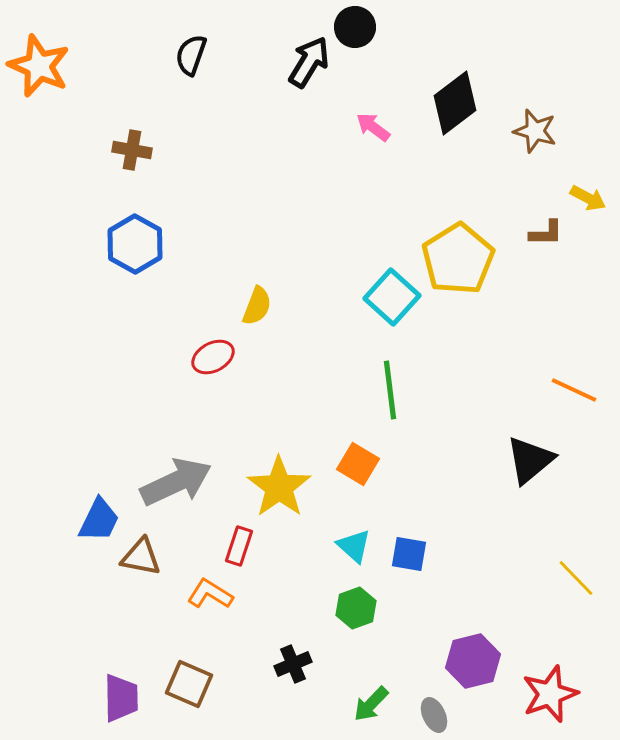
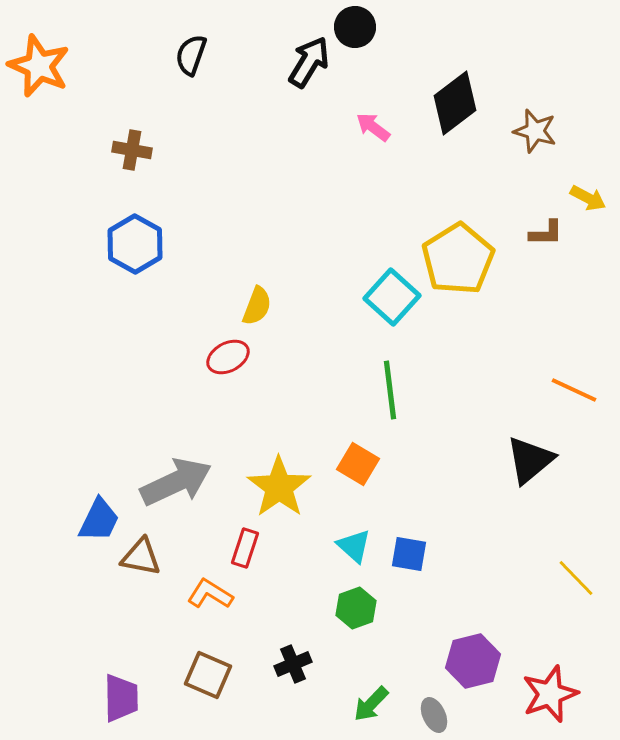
red ellipse: moved 15 px right
red rectangle: moved 6 px right, 2 px down
brown square: moved 19 px right, 9 px up
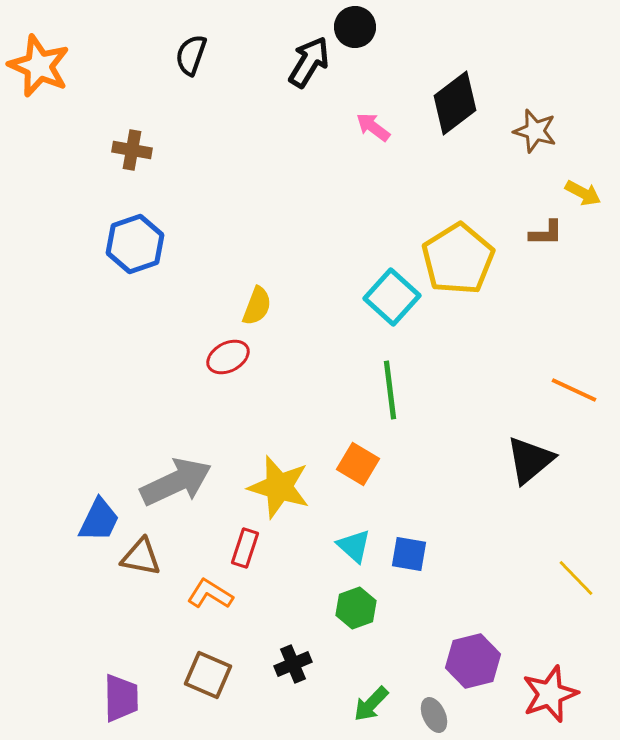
yellow arrow: moved 5 px left, 5 px up
blue hexagon: rotated 12 degrees clockwise
yellow star: rotated 20 degrees counterclockwise
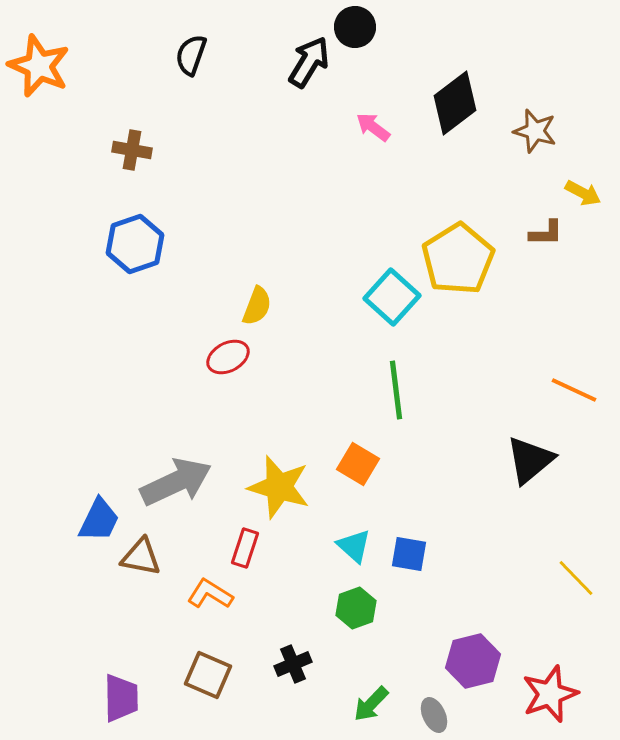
green line: moved 6 px right
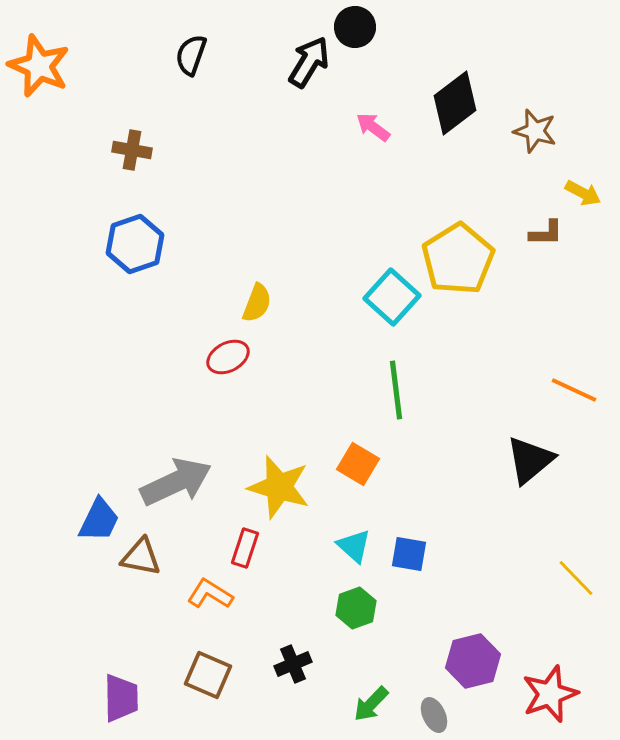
yellow semicircle: moved 3 px up
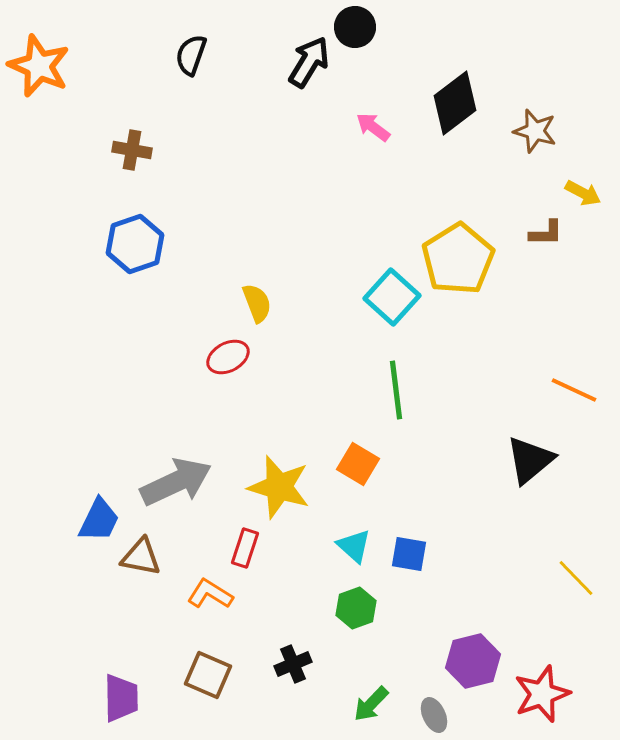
yellow semicircle: rotated 42 degrees counterclockwise
red star: moved 8 px left
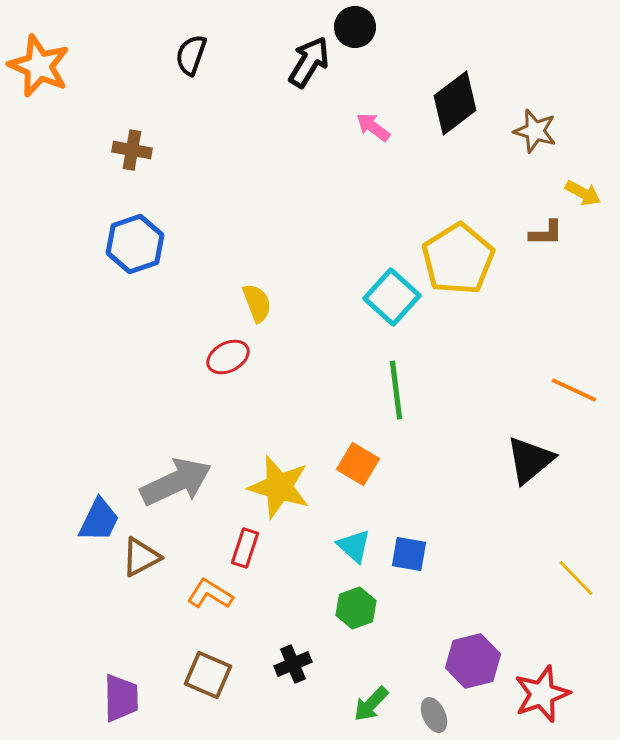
brown triangle: rotated 39 degrees counterclockwise
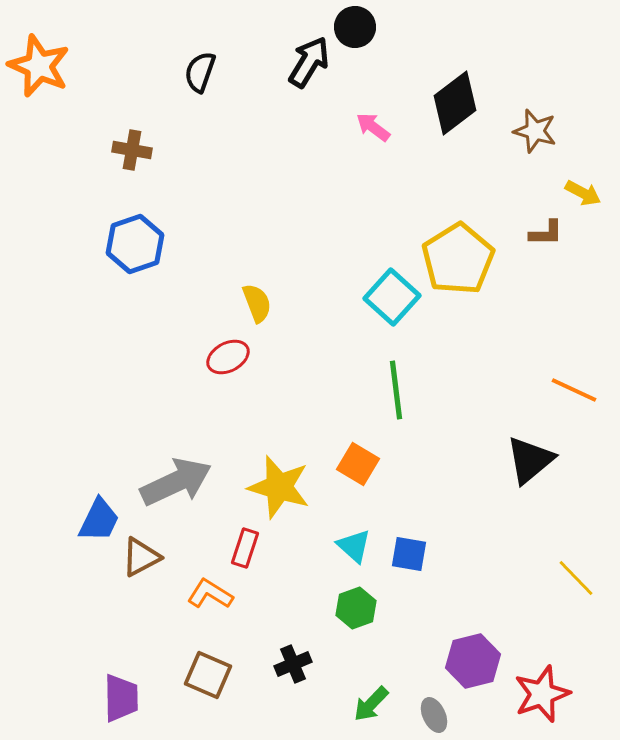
black semicircle: moved 9 px right, 17 px down
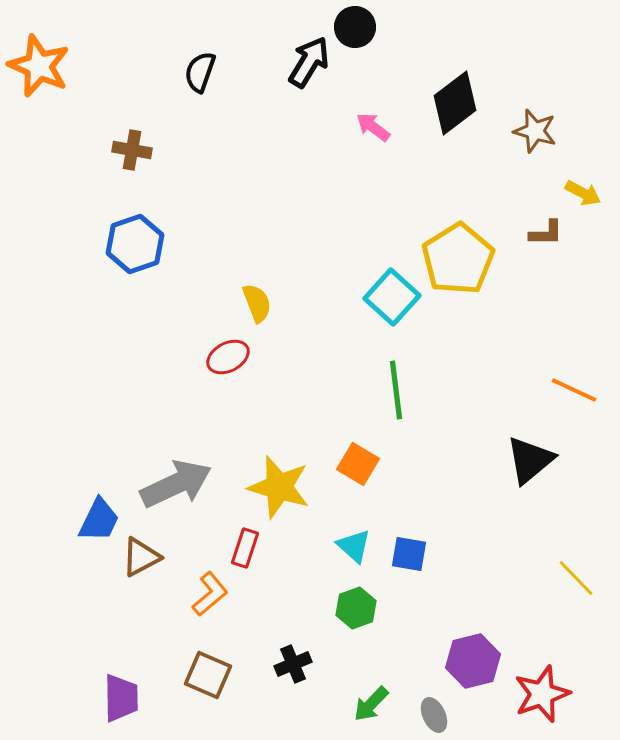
gray arrow: moved 2 px down
orange L-shape: rotated 108 degrees clockwise
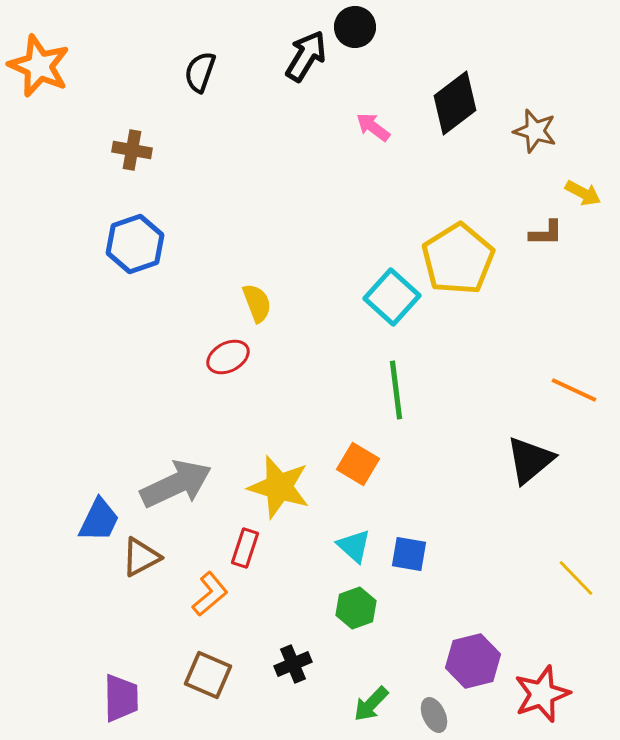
black arrow: moved 3 px left, 6 px up
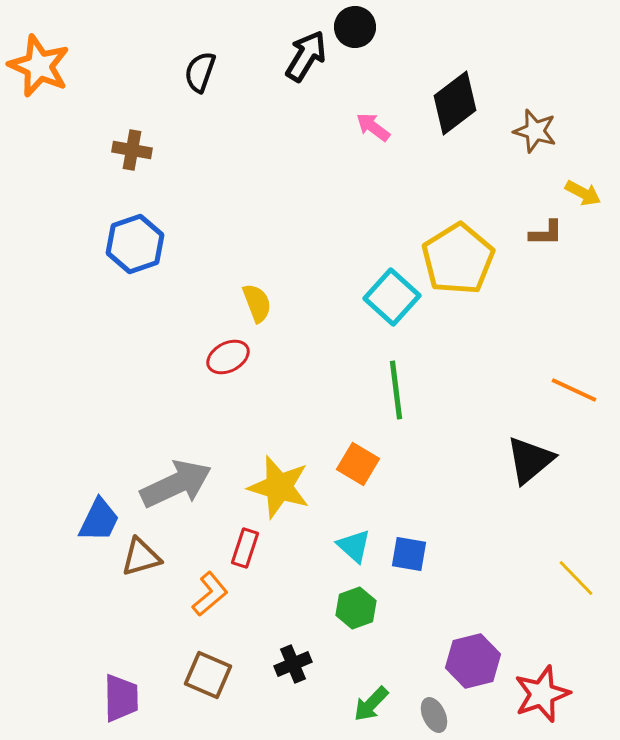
brown triangle: rotated 12 degrees clockwise
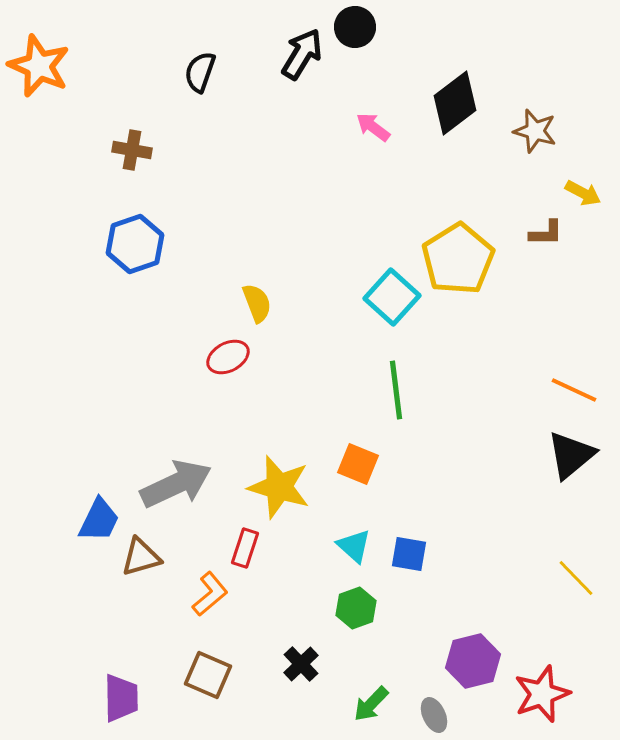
black arrow: moved 4 px left, 2 px up
black triangle: moved 41 px right, 5 px up
orange square: rotated 9 degrees counterclockwise
black cross: moved 8 px right; rotated 21 degrees counterclockwise
